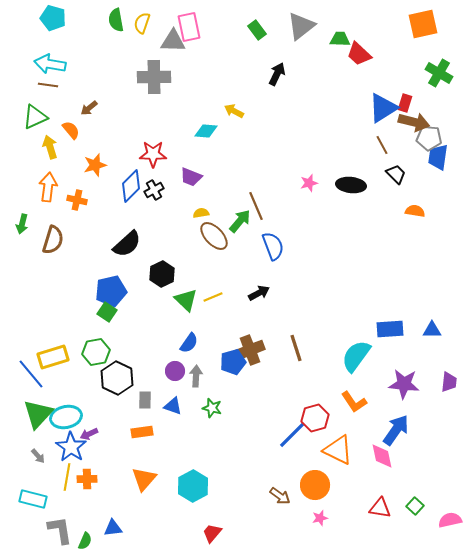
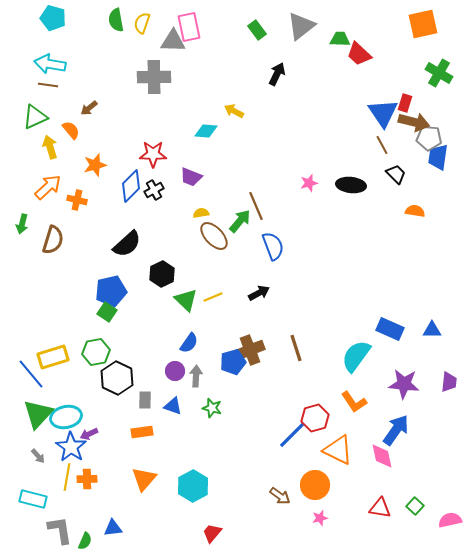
blue triangle at (383, 108): moved 5 px down; rotated 32 degrees counterclockwise
orange arrow at (48, 187): rotated 40 degrees clockwise
blue rectangle at (390, 329): rotated 28 degrees clockwise
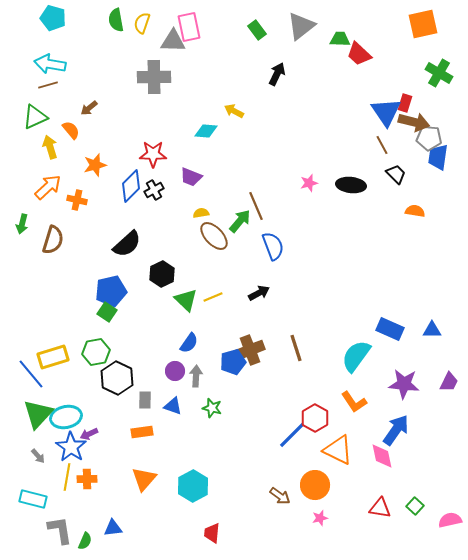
brown line at (48, 85): rotated 24 degrees counterclockwise
blue triangle at (383, 113): moved 3 px right, 1 px up
purple trapezoid at (449, 382): rotated 20 degrees clockwise
red hexagon at (315, 418): rotated 16 degrees counterclockwise
red trapezoid at (212, 533): rotated 35 degrees counterclockwise
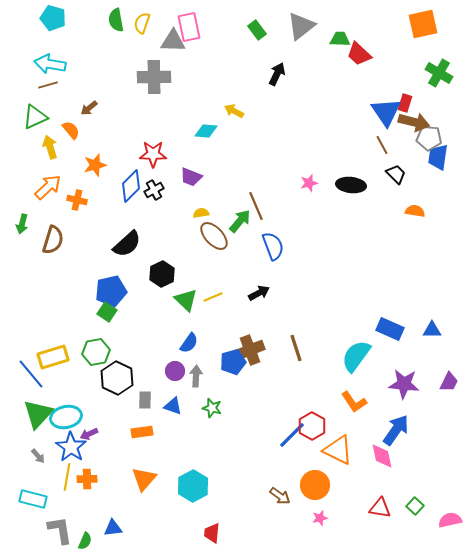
red hexagon at (315, 418): moved 3 px left, 8 px down
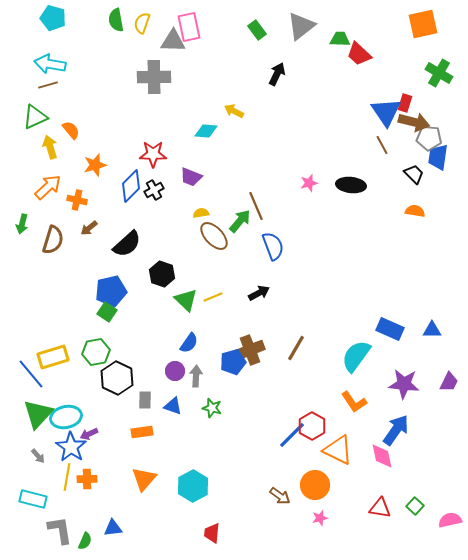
brown arrow at (89, 108): moved 120 px down
black trapezoid at (396, 174): moved 18 px right
black hexagon at (162, 274): rotated 15 degrees counterclockwise
brown line at (296, 348): rotated 48 degrees clockwise
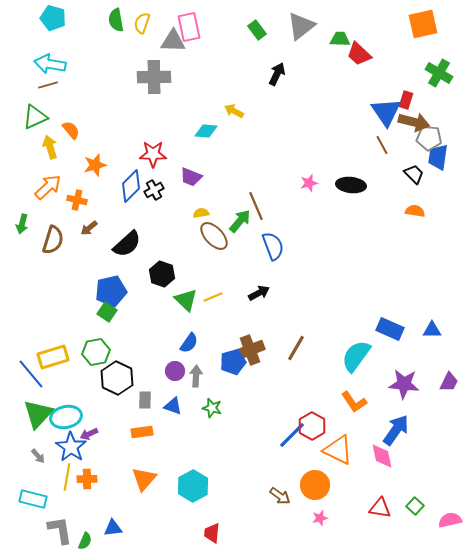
red rectangle at (405, 103): moved 1 px right, 3 px up
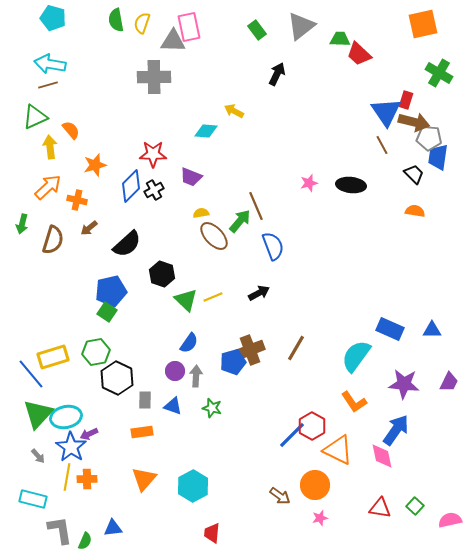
yellow arrow at (50, 147): rotated 10 degrees clockwise
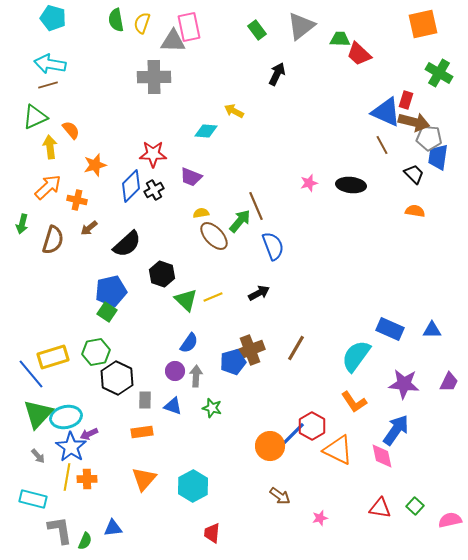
blue triangle at (386, 112): rotated 32 degrees counterclockwise
orange circle at (315, 485): moved 45 px left, 39 px up
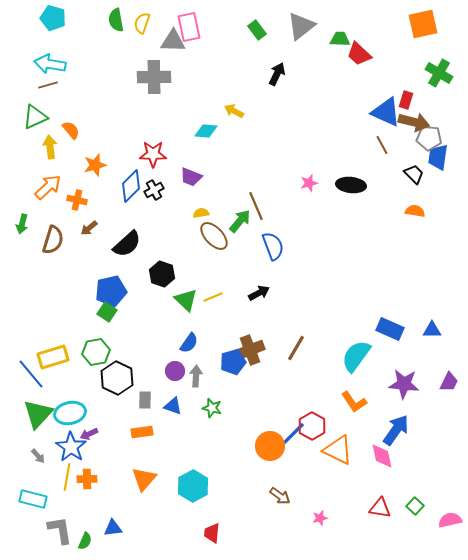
cyan ellipse at (66, 417): moved 4 px right, 4 px up
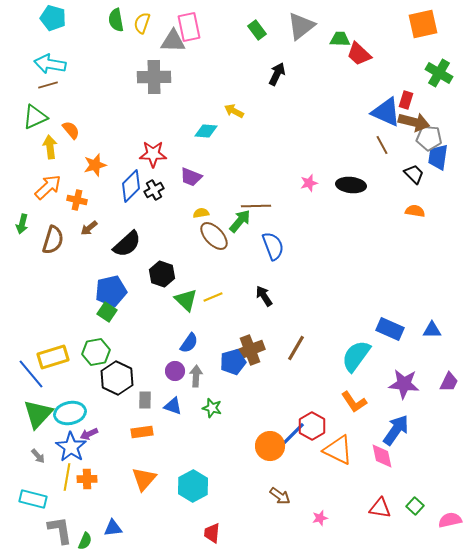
brown line at (256, 206): rotated 68 degrees counterclockwise
black arrow at (259, 293): moved 5 px right, 3 px down; rotated 95 degrees counterclockwise
